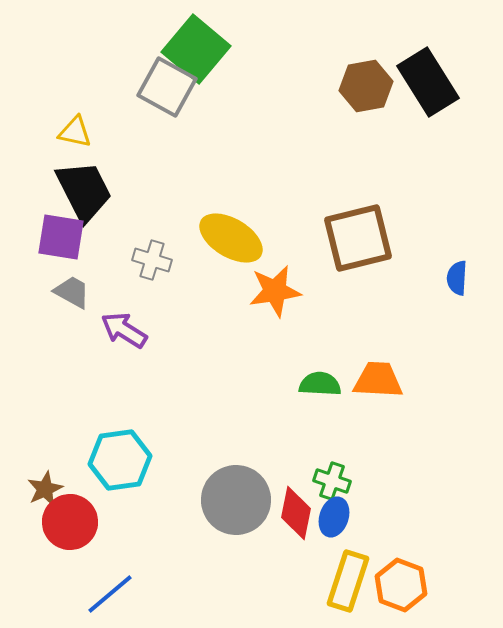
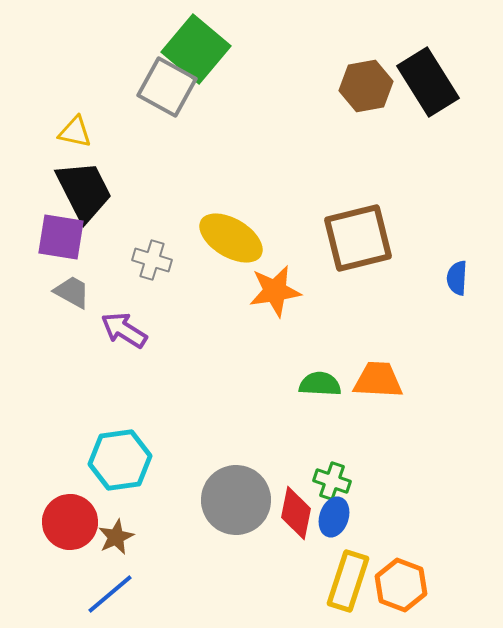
brown star: moved 71 px right, 48 px down
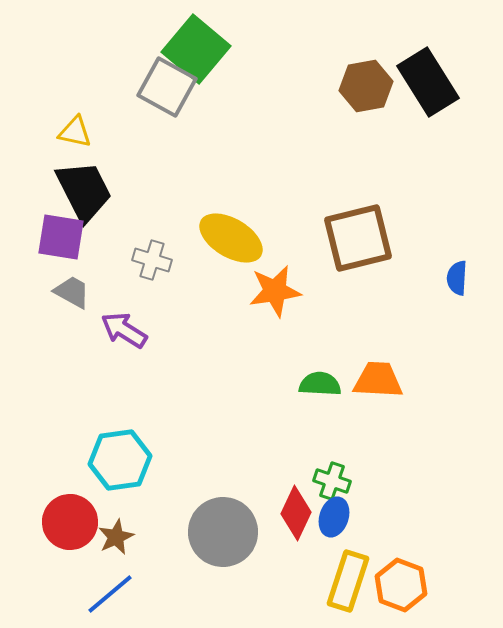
gray circle: moved 13 px left, 32 px down
red diamond: rotated 14 degrees clockwise
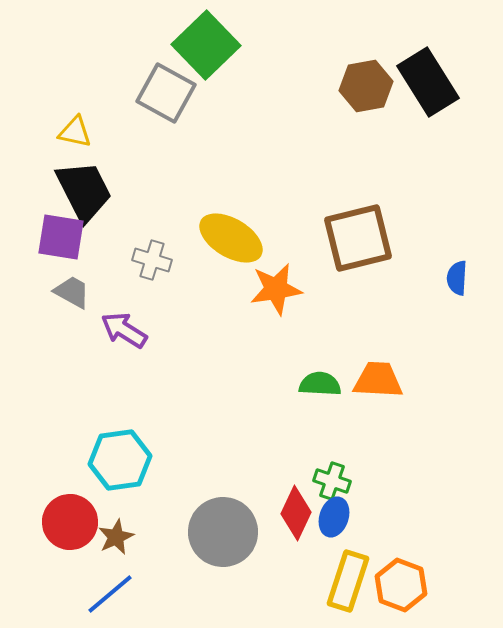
green square: moved 10 px right, 4 px up; rotated 6 degrees clockwise
gray square: moved 1 px left, 6 px down
orange star: moved 1 px right, 2 px up
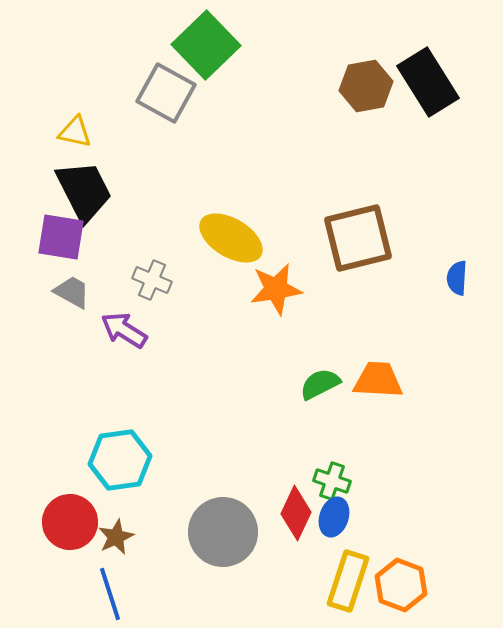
gray cross: moved 20 px down; rotated 6 degrees clockwise
green semicircle: rotated 30 degrees counterclockwise
blue line: rotated 68 degrees counterclockwise
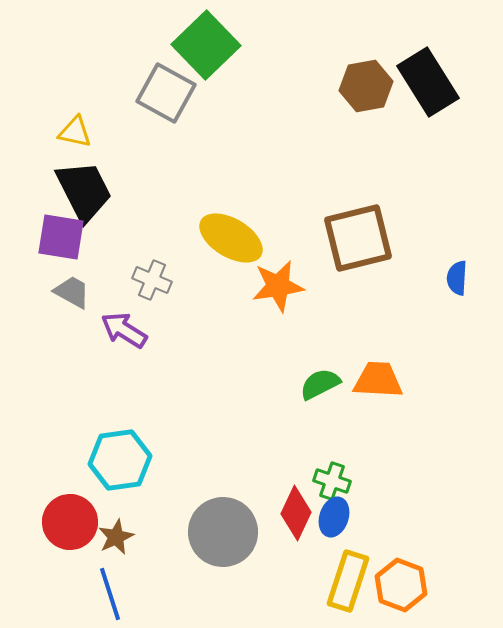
orange star: moved 2 px right, 3 px up
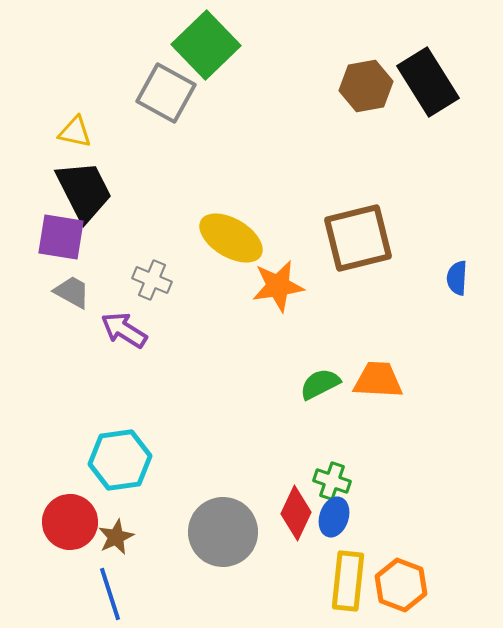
yellow rectangle: rotated 12 degrees counterclockwise
